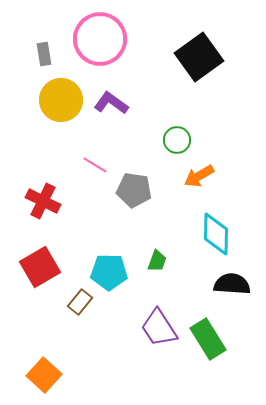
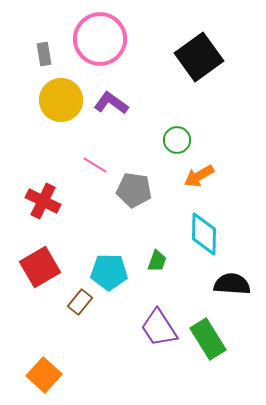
cyan diamond: moved 12 px left
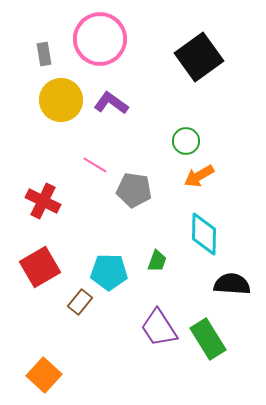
green circle: moved 9 px right, 1 px down
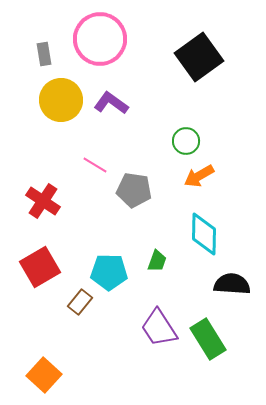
red cross: rotated 8 degrees clockwise
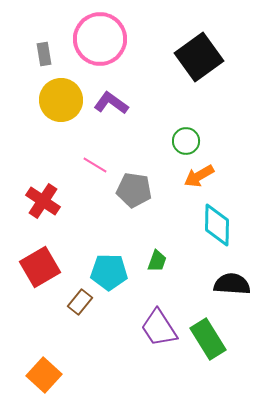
cyan diamond: moved 13 px right, 9 px up
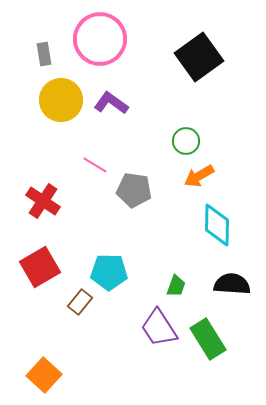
green trapezoid: moved 19 px right, 25 px down
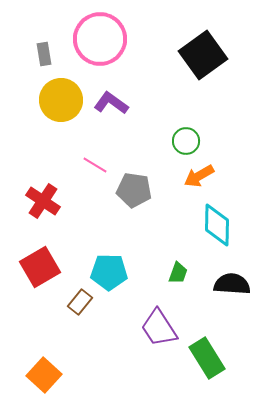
black square: moved 4 px right, 2 px up
green trapezoid: moved 2 px right, 13 px up
green rectangle: moved 1 px left, 19 px down
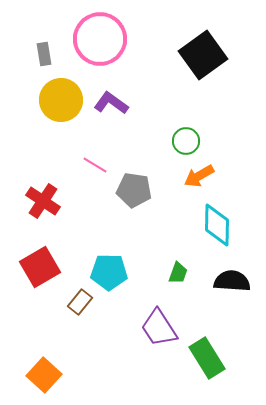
black semicircle: moved 3 px up
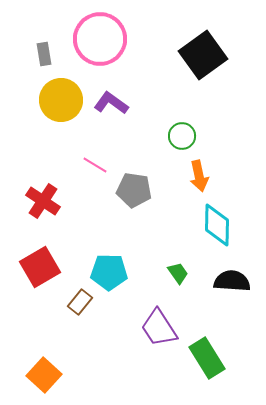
green circle: moved 4 px left, 5 px up
orange arrow: rotated 72 degrees counterclockwise
green trapezoid: rotated 55 degrees counterclockwise
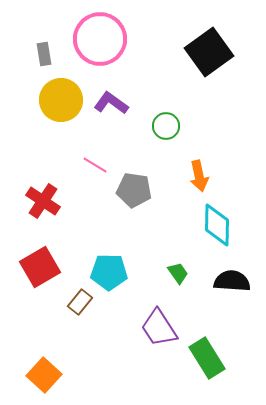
black square: moved 6 px right, 3 px up
green circle: moved 16 px left, 10 px up
